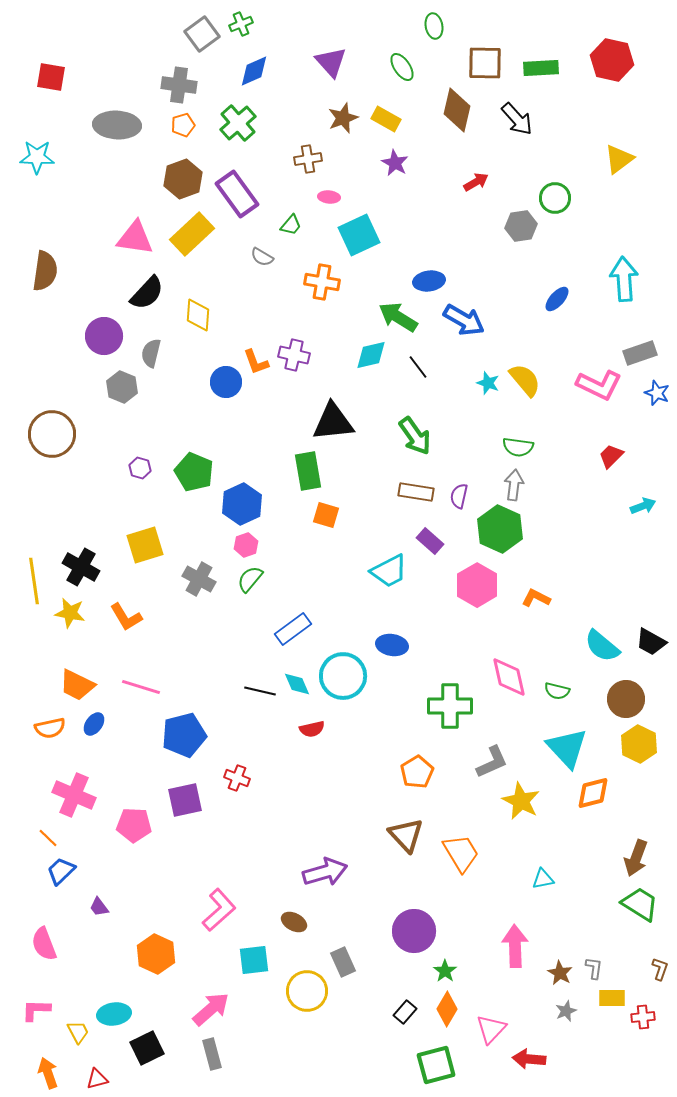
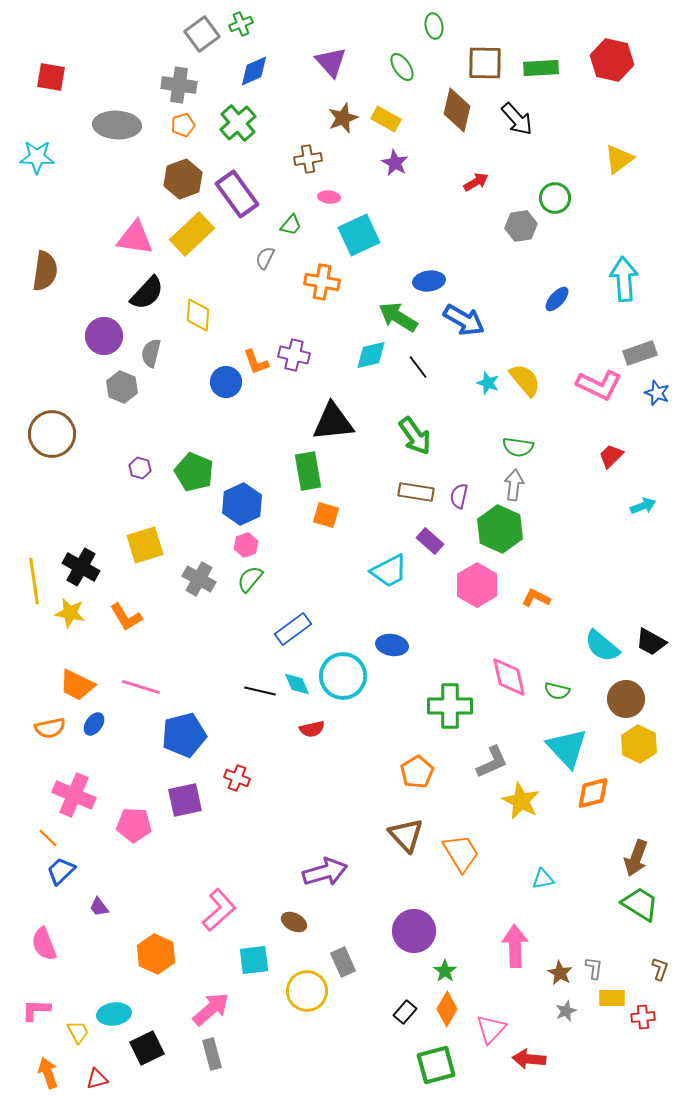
gray semicircle at (262, 257): moved 3 px right, 1 px down; rotated 85 degrees clockwise
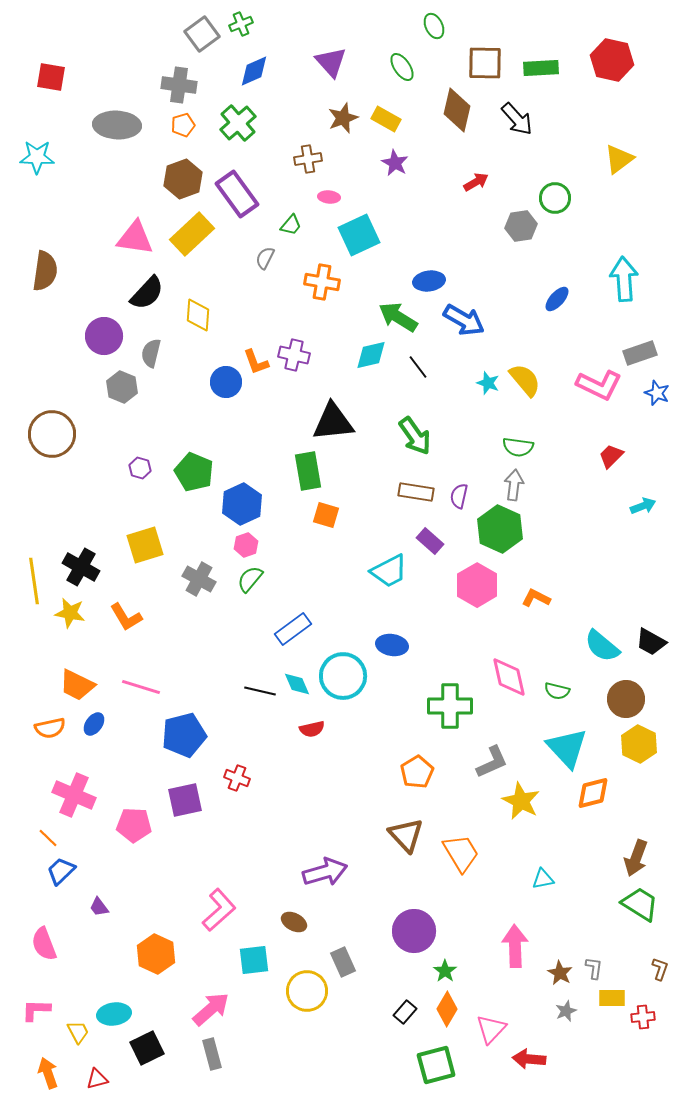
green ellipse at (434, 26): rotated 15 degrees counterclockwise
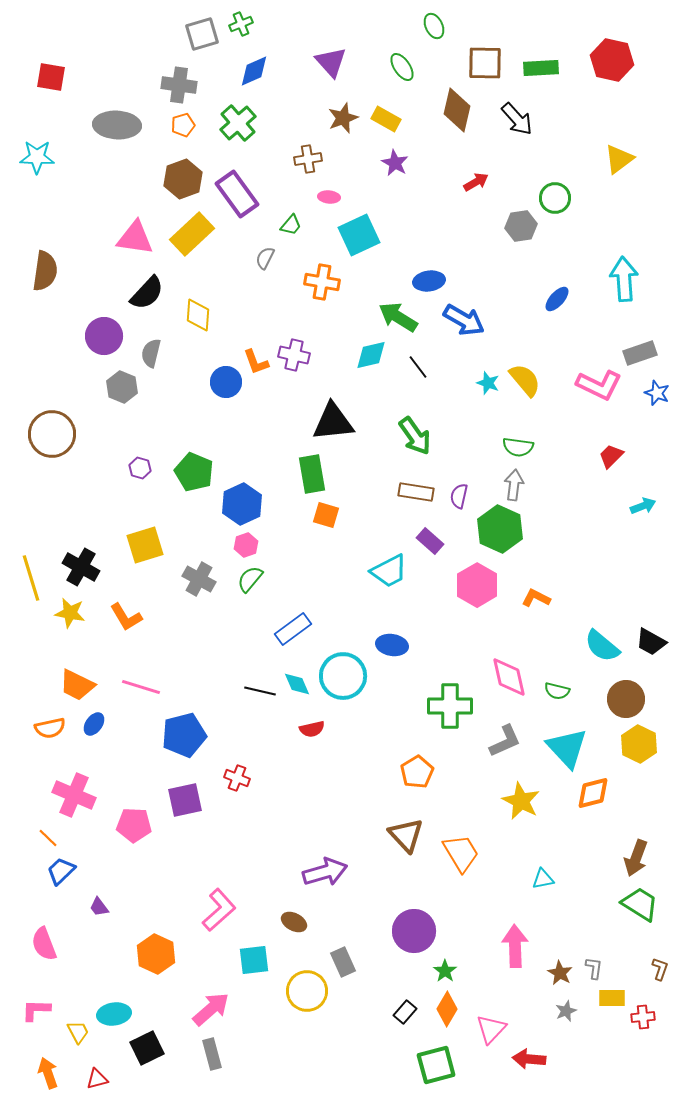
gray square at (202, 34): rotated 20 degrees clockwise
green rectangle at (308, 471): moved 4 px right, 3 px down
yellow line at (34, 581): moved 3 px left, 3 px up; rotated 9 degrees counterclockwise
gray L-shape at (492, 762): moved 13 px right, 21 px up
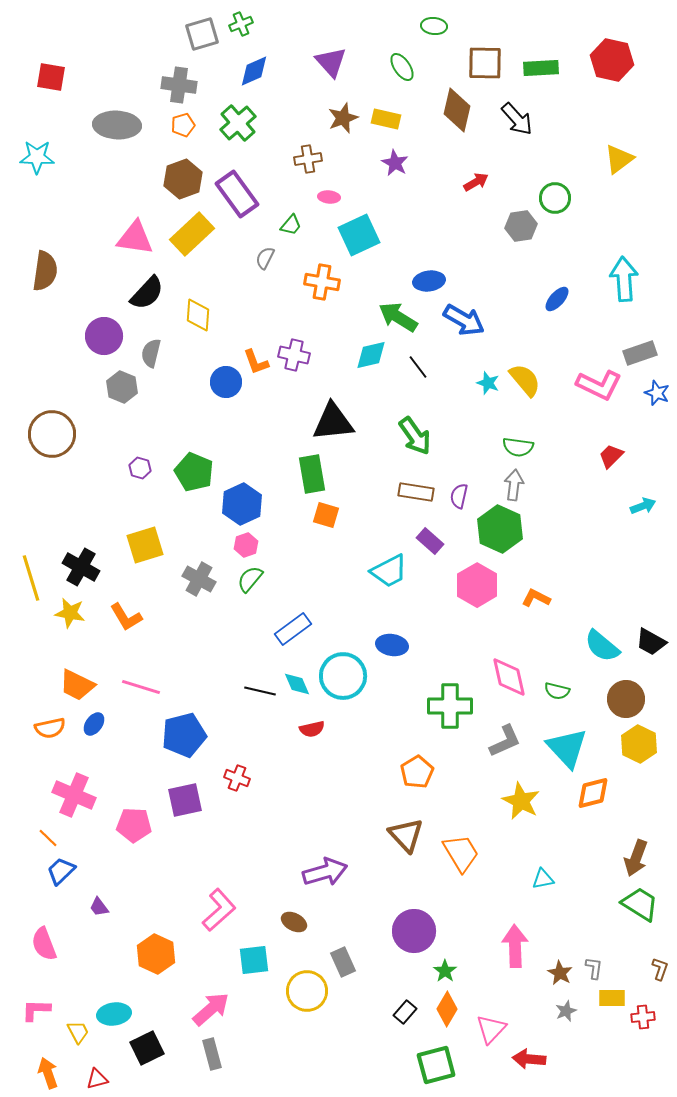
green ellipse at (434, 26): rotated 60 degrees counterclockwise
yellow rectangle at (386, 119): rotated 16 degrees counterclockwise
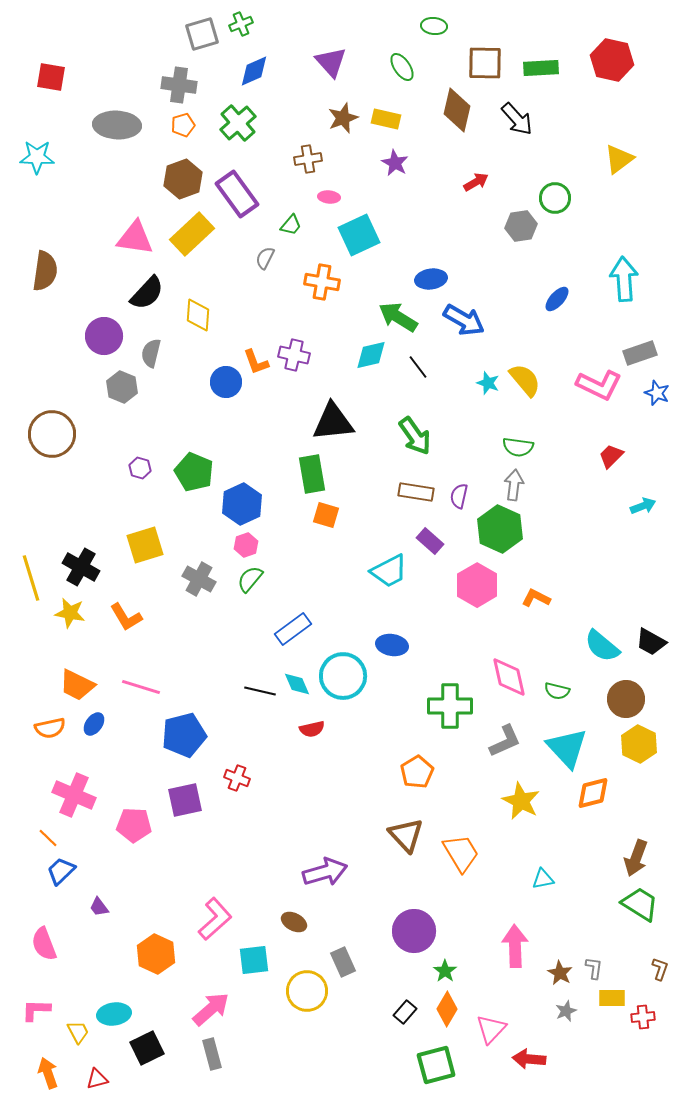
blue ellipse at (429, 281): moved 2 px right, 2 px up
pink L-shape at (219, 910): moved 4 px left, 9 px down
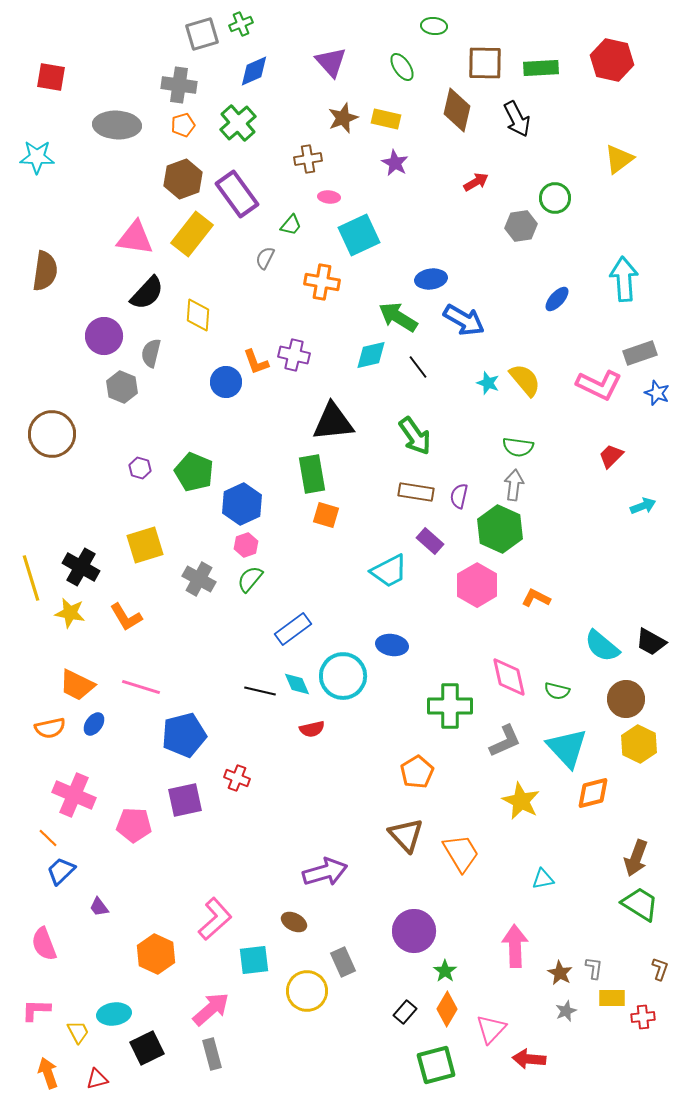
black arrow at (517, 119): rotated 15 degrees clockwise
yellow rectangle at (192, 234): rotated 9 degrees counterclockwise
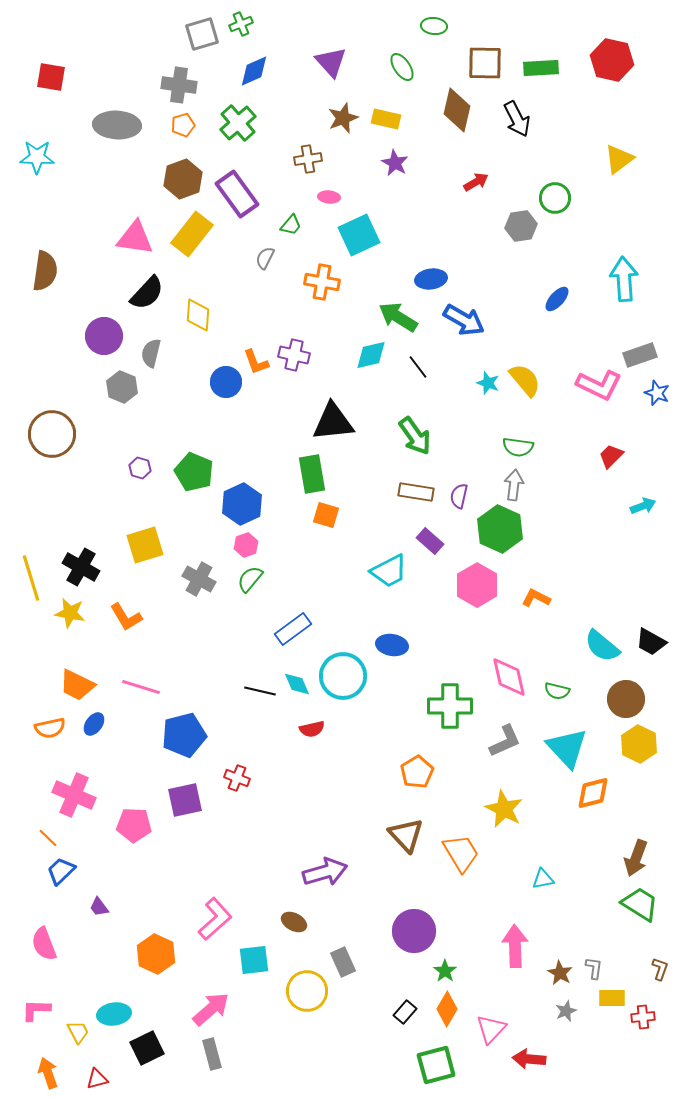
gray rectangle at (640, 353): moved 2 px down
yellow star at (521, 801): moved 17 px left, 8 px down
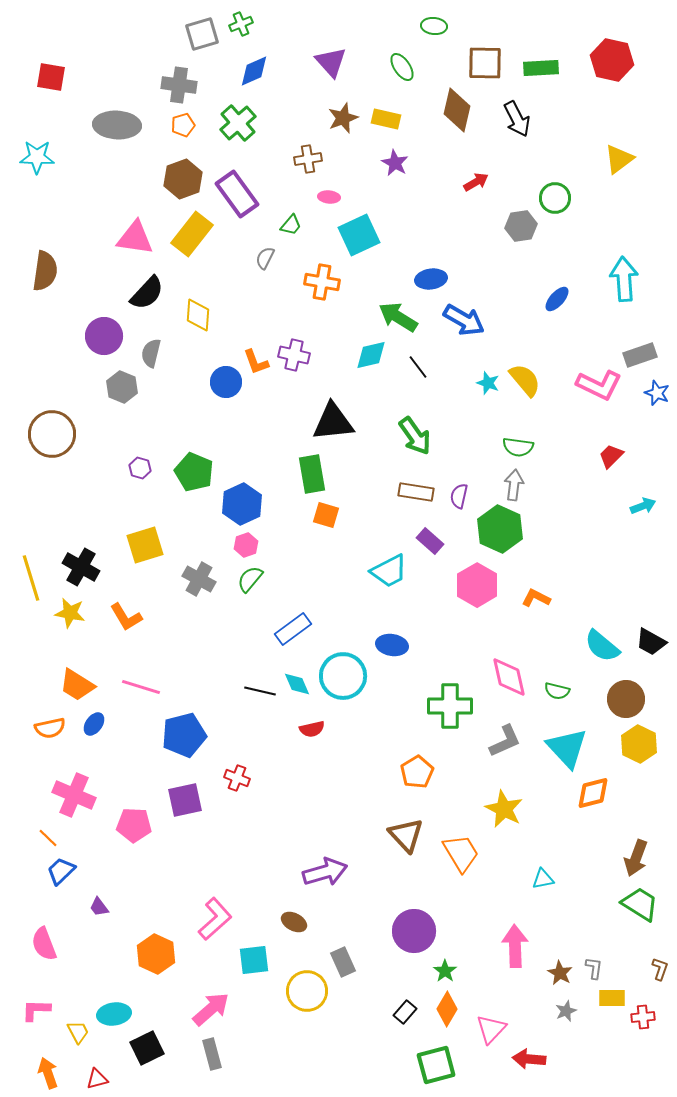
orange trapezoid at (77, 685): rotated 6 degrees clockwise
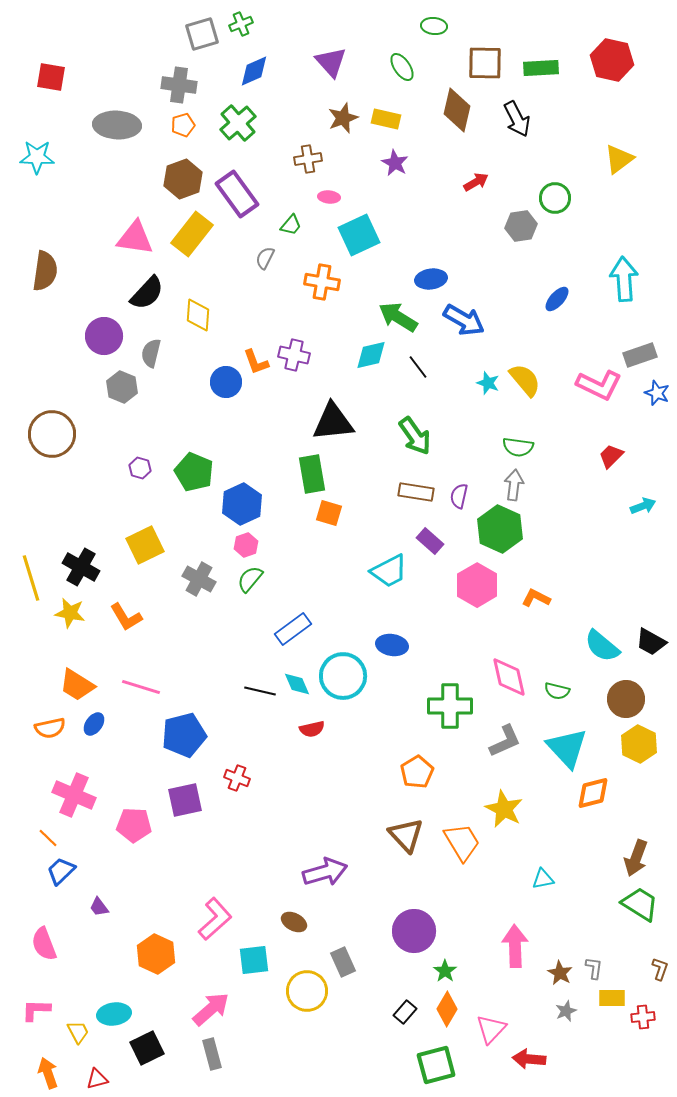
orange square at (326, 515): moved 3 px right, 2 px up
yellow square at (145, 545): rotated 9 degrees counterclockwise
orange trapezoid at (461, 853): moved 1 px right, 11 px up
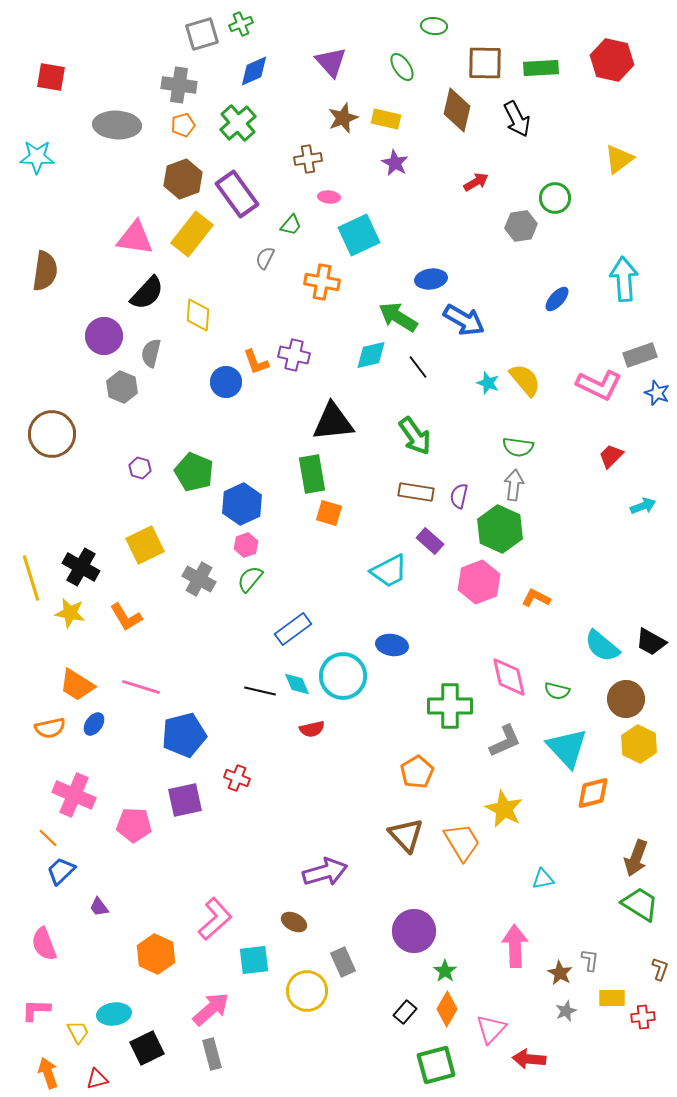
pink hexagon at (477, 585): moved 2 px right, 3 px up; rotated 9 degrees clockwise
gray L-shape at (594, 968): moved 4 px left, 8 px up
